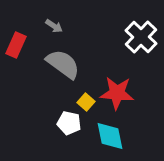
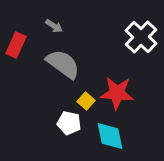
yellow square: moved 1 px up
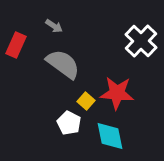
white cross: moved 4 px down
white pentagon: rotated 15 degrees clockwise
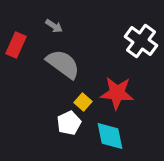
white cross: rotated 8 degrees counterclockwise
yellow square: moved 3 px left, 1 px down
white pentagon: rotated 20 degrees clockwise
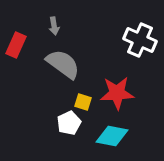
gray arrow: rotated 48 degrees clockwise
white cross: moved 1 px left, 1 px up; rotated 12 degrees counterclockwise
red star: rotated 8 degrees counterclockwise
yellow square: rotated 24 degrees counterclockwise
cyan diamond: moved 2 px right; rotated 68 degrees counterclockwise
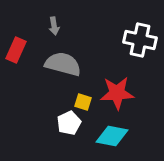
white cross: rotated 12 degrees counterclockwise
red rectangle: moved 5 px down
gray semicircle: rotated 21 degrees counterclockwise
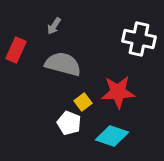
gray arrow: rotated 42 degrees clockwise
white cross: moved 1 px left, 1 px up
red star: moved 1 px right, 1 px up
yellow square: rotated 36 degrees clockwise
white pentagon: rotated 25 degrees counterclockwise
cyan diamond: rotated 8 degrees clockwise
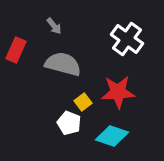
gray arrow: rotated 72 degrees counterclockwise
white cross: moved 12 px left; rotated 24 degrees clockwise
